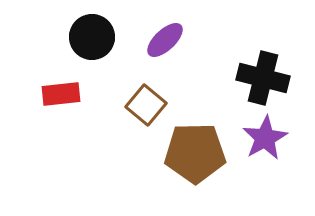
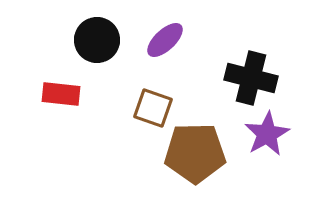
black circle: moved 5 px right, 3 px down
black cross: moved 12 px left
red rectangle: rotated 12 degrees clockwise
brown square: moved 7 px right, 3 px down; rotated 21 degrees counterclockwise
purple star: moved 2 px right, 4 px up
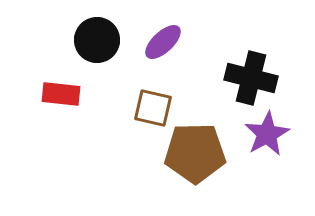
purple ellipse: moved 2 px left, 2 px down
brown square: rotated 6 degrees counterclockwise
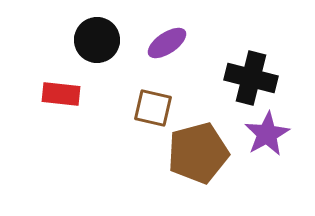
purple ellipse: moved 4 px right, 1 px down; rotated 9 degrees clockwise
brown pentagon: moved 3 px right; rotated 14 degrees counterclockwise
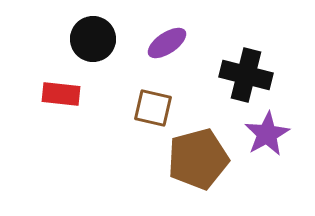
black circle: moved 4 px left, 1 px up
black cross: moved 5 px left, 3 px up
brown pentagon: moved 6 px down
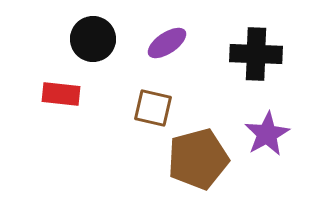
black cross: moved 10 px right, 21 px up; rotated 12 degrees counterclockwise
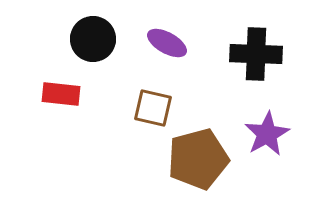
purple ellipse: rotated 63 degrees clockwise
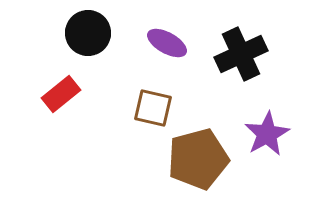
black circle: moved 5 px left, 6 px up
black cross: moved 15 px left; rotated 27 degrees counterclockwise
red rectangle: rotated 45 degrees counterclockwise
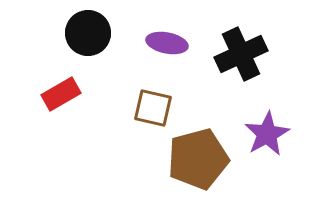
purple ellipse: rotated 18 degrees counterclockwise
red rectangle: rotated 9 degrees clockwise
